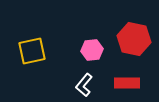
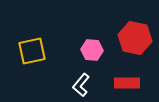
red hexagon: moved 1 px right, 1 px up
pink hexagon: rotated 10 degrees clockwise
white L-shape: moved 3 px left
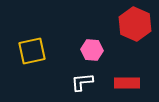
red hexagon: moved 14 px up; rotated 12 degrees clockwise
white L-shape: moved 1 px right, 3 px up; rotated 45 degrees clockwise
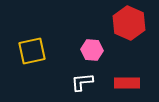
red hexagon: moved 6 px left, 1 px up
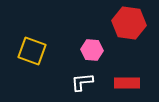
red hexagon: rotated 16 degrees counterclockwise
yellow square: rotated 32 degrees clockwise
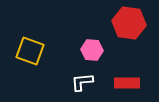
yellow square: moved 2 px left
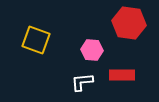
yellow square: moved 6 px right, 11 px up
red rectangle: moved 5 px left, 8 px up
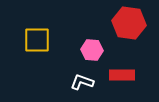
yellow square: moved 1 px right; rotated 20 degrees counterclockwise
white L-shape: rotated 25 degrees clockwise
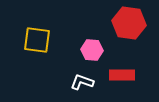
yellow square: rotated 8 degrees clockwise
